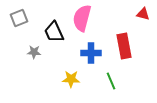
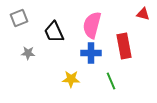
pink semicircle: moved 10 px right, 7 px down
gray star: moved 6 px left, 1 px down
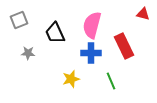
gray square: moved 2 px down
black trapezoid: moved 1 px right, 1 px down
red rectangle: rotated 15 degrees counterclockwise
yellow star: rotated 18 degrees counterclockwise
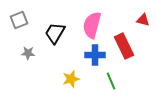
red triangle: moved 6 px down
black trapezoid: rotated 55 degrees clockwise
blue cross: moved 4 px right, 2 px down
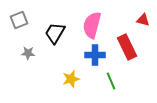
red rectangle: moved 3 px right, 1 px down
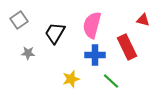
gray square: rotated 12 degrees counterclockwise
green line: rotated 24 degrees counterclockwise
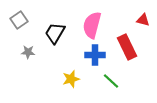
gray star: moved 1 px up
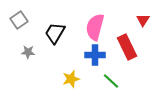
red triangle: rotated 48 degrees clockwise
pink semicircle: moved 3 px right, 2 px down
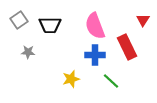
pink semicircle: moved 1 px up; rotated 36 degrees counterclockwise
black trapezoid: moved 5 px left, 8 px up; rotated 120 degrees counterclockwise
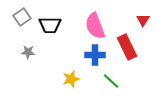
gray square: moved 3 px right, 3 px up
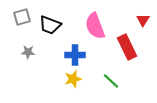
gray square: rotated 18 degrees clockwise
black trapezoid: rotated 20 degrees clockwise
blue cross: moved 20 px left
yellow star: moved 2 px right
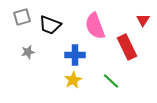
gray star: rotated 16 degrees counterclockwise
yellow star: moved 1 px down; rotated 12 degrees counterclockwise
